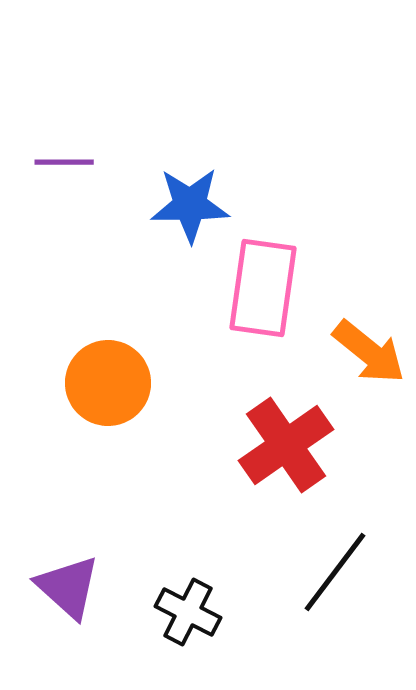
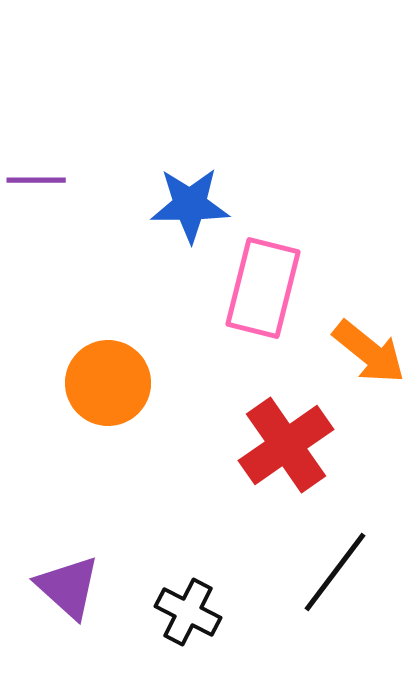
purple line: moved 28 px left, 18 px down
pink rectangle: rotated 6 degrees clockwise
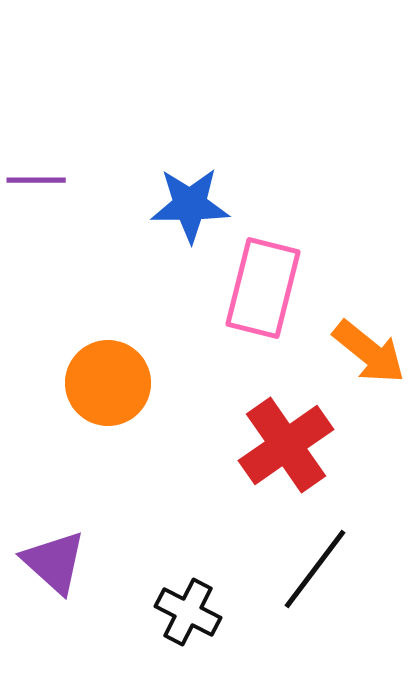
black line: moved 20 px left, 3 px up
purple triangle: moved 14 px left, 25 px up
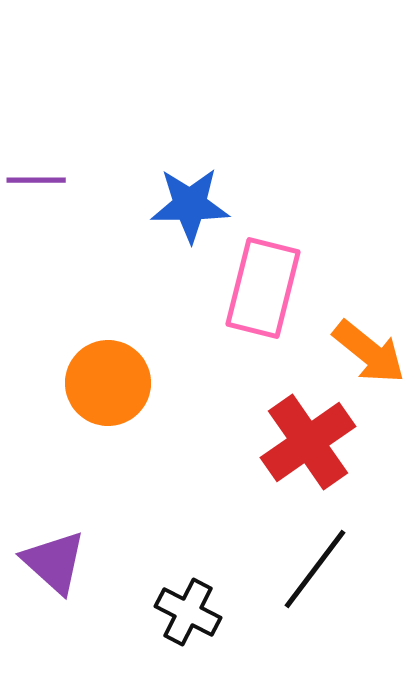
red cross: moved 22 px right, 3 px up
